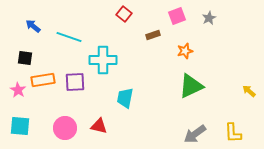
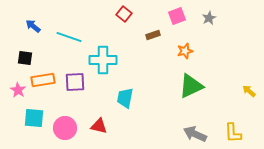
cyan square: moved 14 px right, 8 px up
gray arrow: rotated 60 degrees clockwise
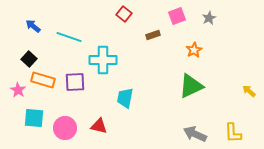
orange star: moved 9 px right, 1 px up; rotated 14 degrees counterclockwise
black square: moved 4 px right, 1 px down; rotated 35 degrees clockwise
orange rectangle: rotated 25 degrees clockwise
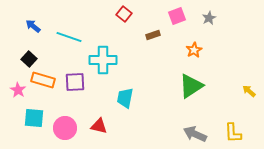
green triangle: rotated 8 degrees counterclockwise
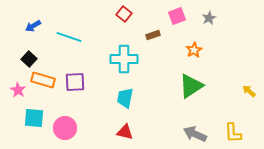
blue arrow: rotated 70 degrees counterclockwise
cyan cross: moved 21 px right, 1 px up
red triangle: moved 26 px right, 6 px down
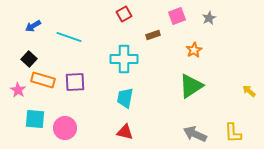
red square: rotated 21 degrees clockwise
cyan square: moved 1 px right, 1 px down
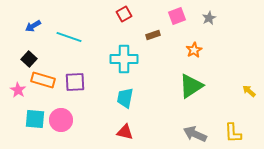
pink circle: moved 4 px left, 8 px up
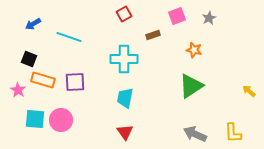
blue arrow: moved 2 px up
orange star: rotated 28 degrees counterclockwise
black square: rotated 21 degrees counterclockwise
red triangle: rotated 42 degrees clockwise
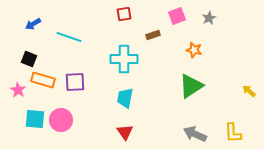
red square: rotated 21 degrees clockwise
